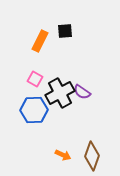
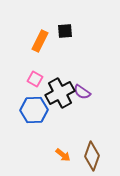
orange arrow: rotated 14 degrees clockwise
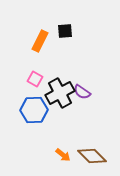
brown diamond: rotated 64 degrees counterclockwise
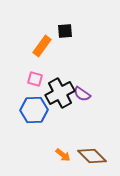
orange rectangle: moved 2 px right, 5 px down; rotated 10 degrees clockwise
pink square: rotated 14 degrees counterclockwise
purple semicircle: moved 2 px down
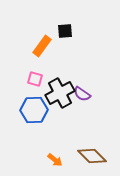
orange arrow: moved 8 px left, 5 px down
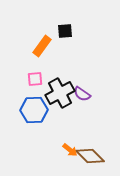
pink square: rotated 21 degrees counterclockwise
brown diamond: moved 2 px left
orange arrow: moved 15 px right, 10 px up
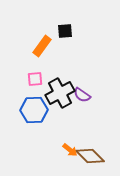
purple semicircle: moved 1 px down
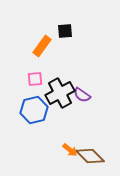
blue hexagon: rotated 12 degrees counterclockwise
